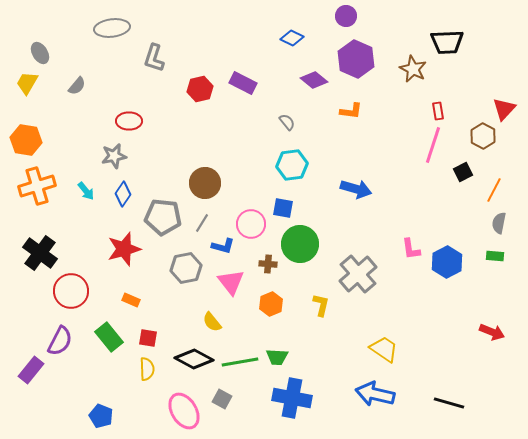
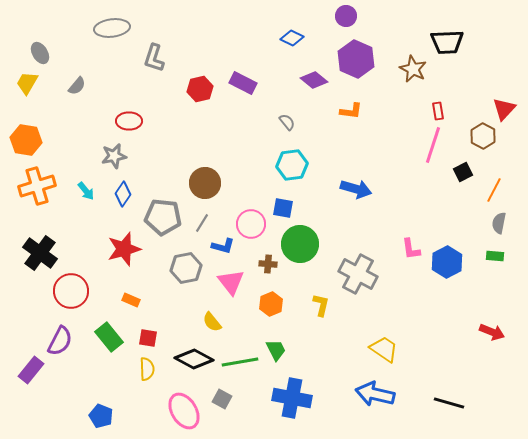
gray cross at (358, 274): rotated 21 degrees counterclockwise
green trapezoid at (277, 357): moved 1 px left, 7 px up; rotated 120 degrees counterclockwise
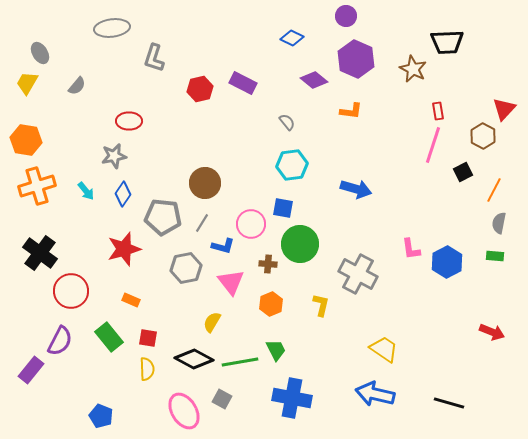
yellow semicircle at (212, 322): rotated 70 degrees clockwise
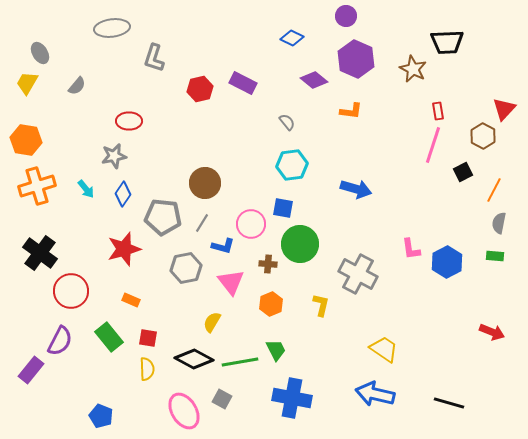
cyan arrow at (86, 191): moved 2 px up
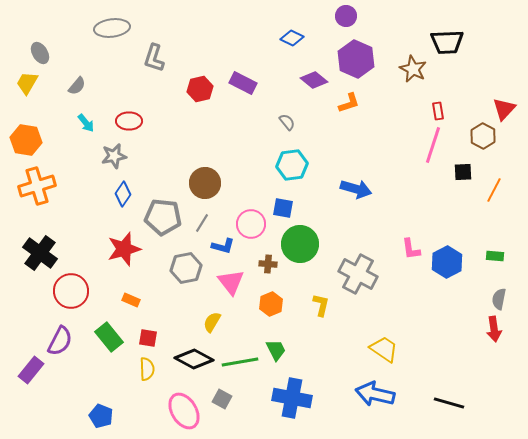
orange L-shape at (351, 111): moved 2 px left, 8 px up; rotated 25 degrees counterclockwise
black square at (463, 172): rotated 24 degrees clockwise
cyan arrow at (86, 189): moved 66 px up
gray semicircle at (499, 223): moved 76 px down
red arrow at (492, 332): moved 2 px right, 3 px up; rotated 60 degrees clockwise
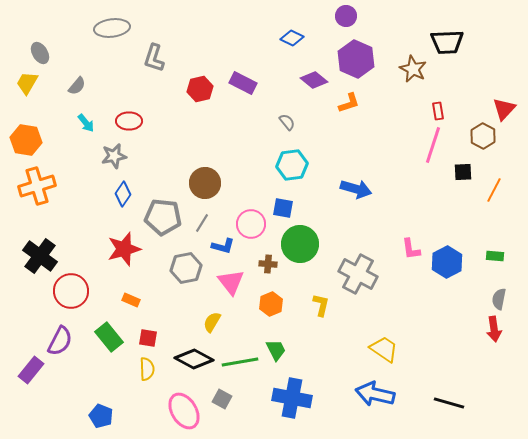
black cross at (40, 253): moved 3 px down
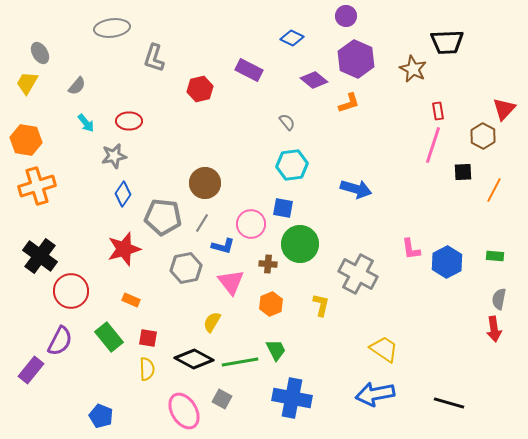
purple rectangle at (243, 83): moved 6 px right, 13 px up
blue arrow at (375, 394): rotated 24 degrees counterclockwise
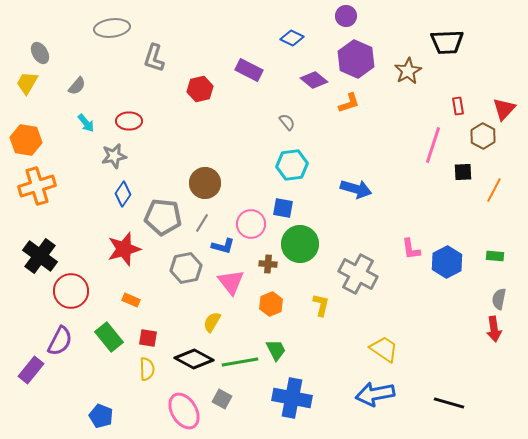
brown star at (413, 69): moved 5 px left, 2 px down; rotated 16 degrees clockwise
red rectangle at (438, 111): moved 20 px right, 5 px up
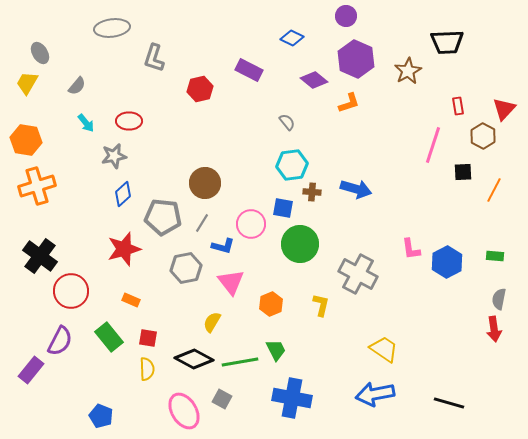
blue diamond at (123, 194): rotated 15 degrees clockwise
brown cross at (268, 264): moved 44 px right, 72 px up
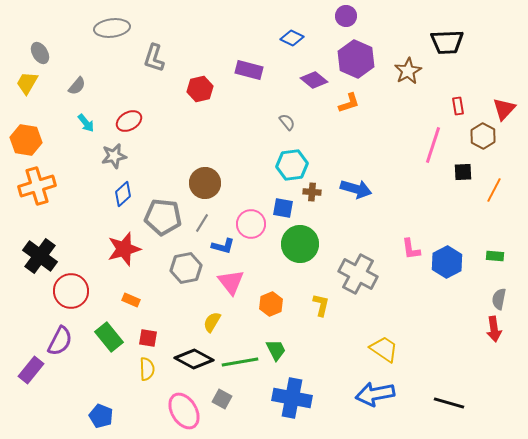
purple rectangle at (249, 70): rotated 12 degrees counterclockwise
red ellipse at (129, 121): rotated 30 degrees counterclockwise
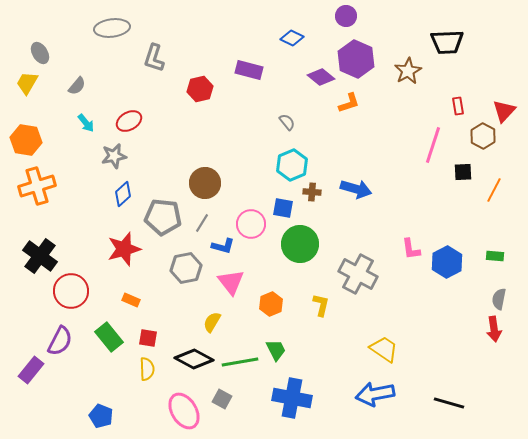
purple diamond at (314, 80): moved 7 px right, 3 px up
red triangle at (504, 109): moved 2 px down
cyan hexagon at (292, 165): rotated 16 degrees counterclockwise
